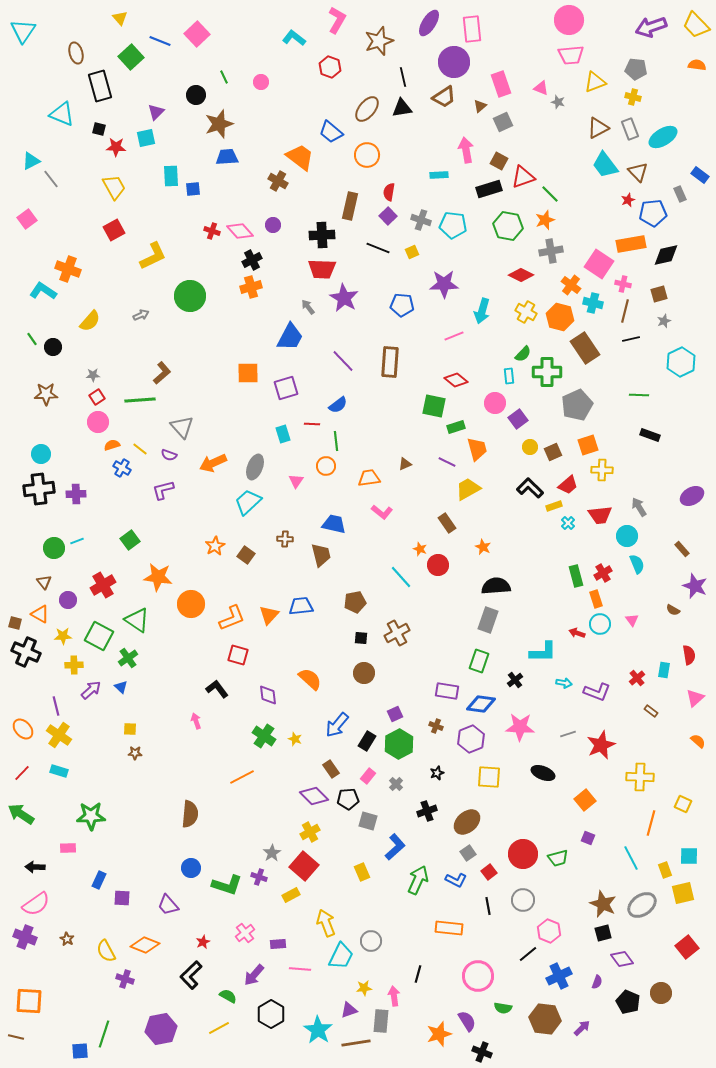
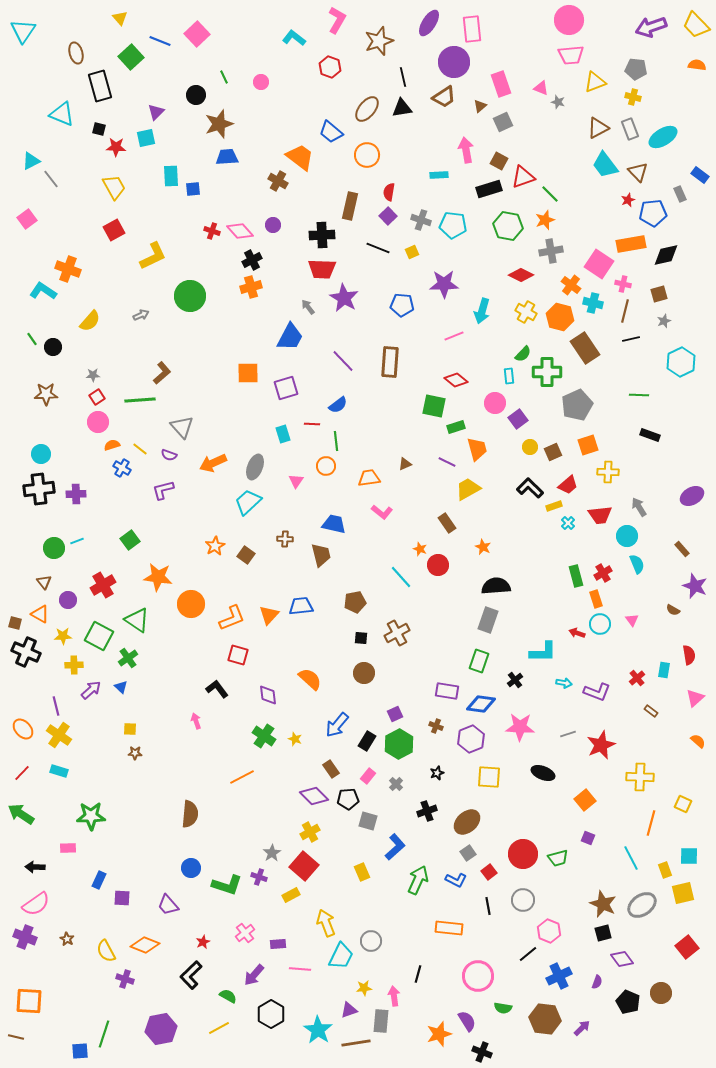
yellow cross at (602, 470): moved 6 px right, 2 px down
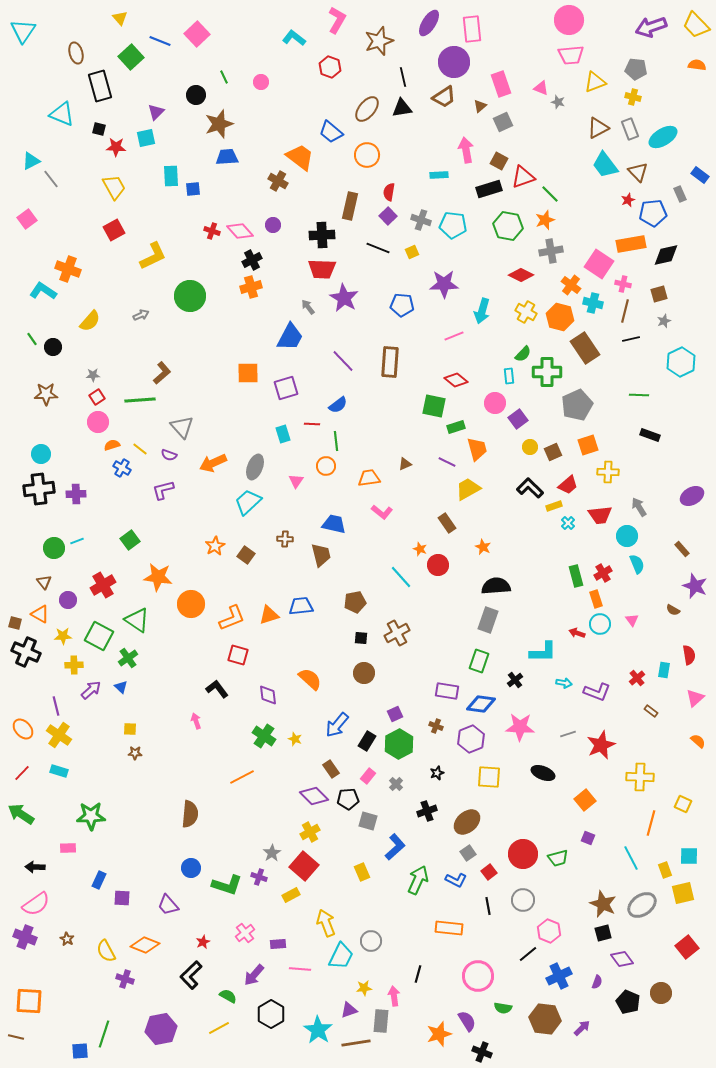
orange triangle at (269, 615): rotated 30 degrees clockwise
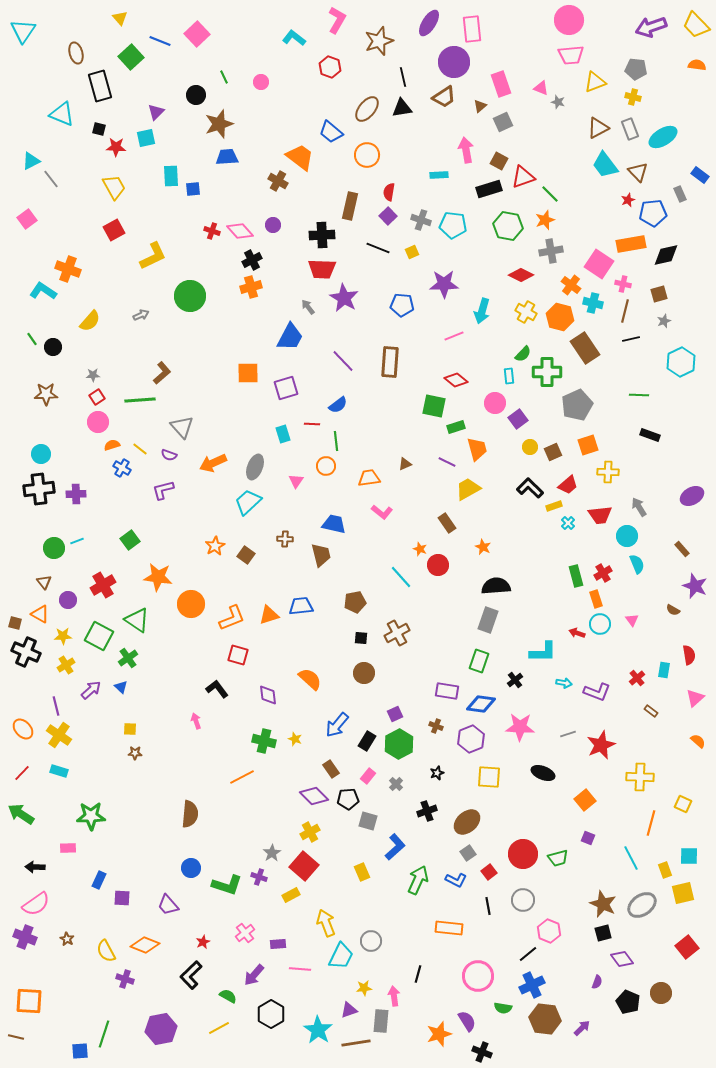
yellow cross at (74, 665): moved 8 px left; rotated 30 degrees counterclockwise
green cross at (264, 736): moved 5 px down; rotated 20 degrees counterclockwise
blue cross at (559, 976): moved 27 px left, 9 px down
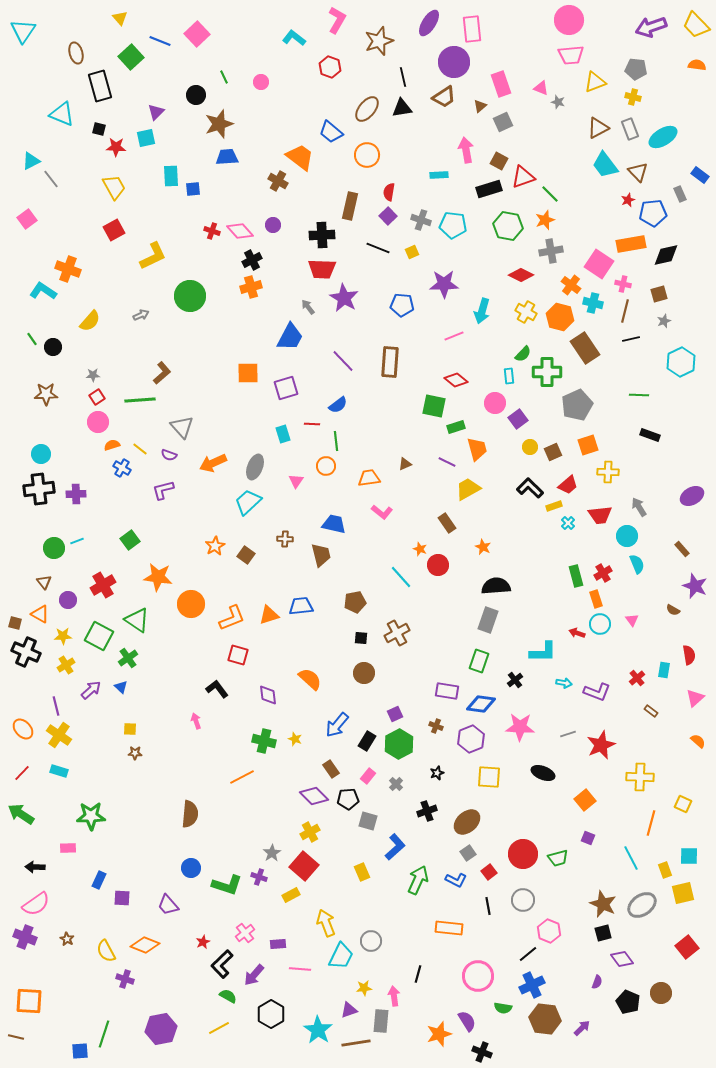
black L-shape at (191, 975): moved 31 px right, 11 px up
